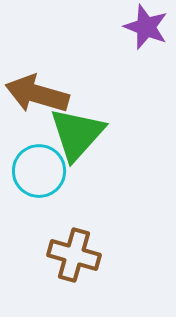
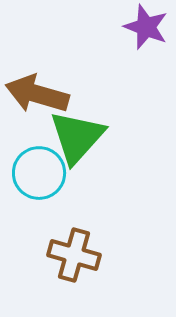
green triangle: moved 3 px down
cyan circle: moved 2 px down
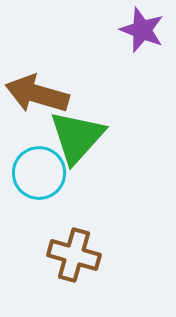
purple star: moved 4 px left, 3 px down
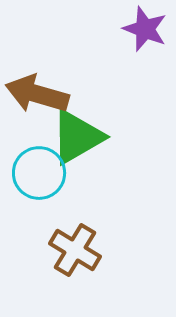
purple star: moved 3 px right, 1 px up
green triangle: rotated 18 degrees clockwise
brown cross: moved 1 px right, 5 px up; rotated 15 degrees clockwise
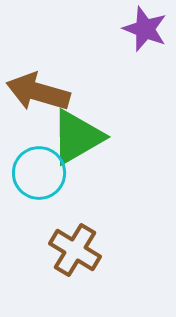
brown arrow: moved 1 px right, 2 px up
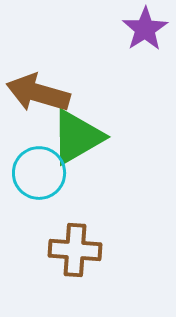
purple star: rotated 18 degrees clockwise
brown arrow: moved 1 px down
brown cross: rotated 27 degrees counterclockwise
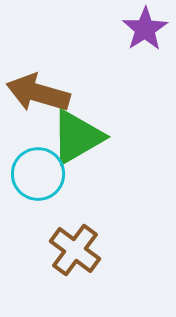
cyan circle: moved 1 px left, 1 px down
brown cross: rotated 33 degrees clockwise
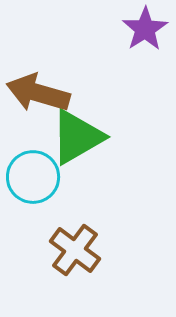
cyan circle: moved 5 px left, 3 px down
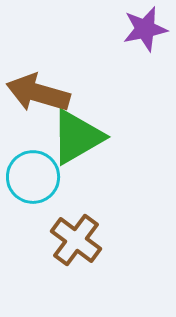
purple star: rotated 21 degrees clockwise
brown cross: moved 1 px right, 10 px up
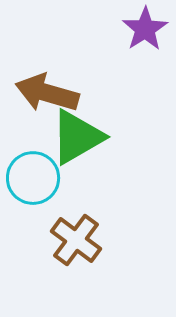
purple star: rotated 21 degrees counterclockwise
brown arrow: moved 9 px right
cyan circle: moved 1 px down
